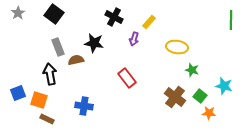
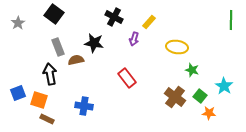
gray star: moved 10 px down
cyan star: rotated 18 degrees clockwise
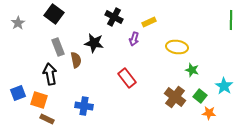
yellow rectangle: rotated 24 degrees clockwise
brown semicircle: rotated 91 degrees clockwise
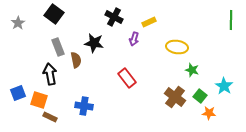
brown rectangle: moved 3 px right, 2 px up
